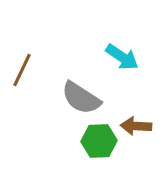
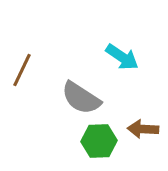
brown arrow: moved 7 px right, 3 px down
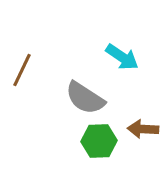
gray semicircle: moved 4 px right
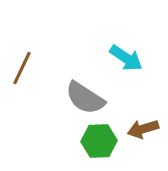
cyan arrow: moved 4 px right, 1 px down
brown line: moved 2 px up
brown arrow: rotated 20 degrees counterclockwise
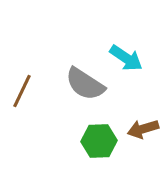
brown line: moved 23 px down
gray semicircle: moved 14 px up
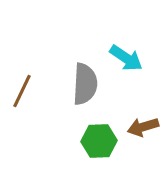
gray semicircle: rotated 120 degrees counterclockwise
brown arrow: moved 2 px up
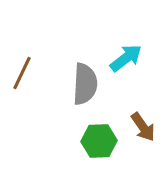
cyan arrow: rotated 72 degrees counterclockwise
brown line: moved 18 px up
brown arrow: rotated 108 degrees counterclockwise
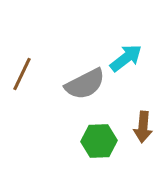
brown line: moved 1 px down
gray semicircle: rotated 60 degrees clockwise
brown arrow: rotated 40 degrees clockwise
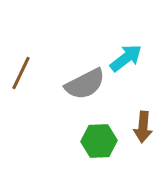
brown line: moved 1 px left, 1 px up
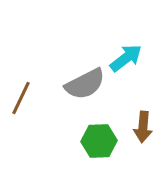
brown line: moved 25 px down
